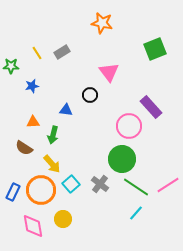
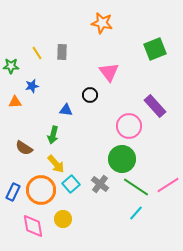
gray rectangle: rotated 56 degrees counterclockwise
purple rectangle: moved 4 px right, 1 px up
orange triangle: moved 18 px left, 20 px up
yellow arrow: moved 4 px right
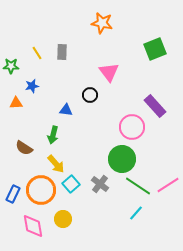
orange triangle: moved 1 px right, 1 px down
pink circle: moved 3 px right, 1 px down
green line: moved 2 px right, 1 px up
blue rectangle: moved 2 px down
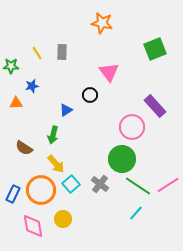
blue triangle: rotated 40 degrees counterclockwise
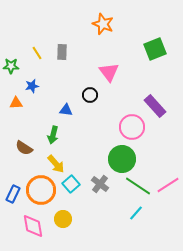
orange star: moved 1 px right, 1 px down; rotated 10 degrees clockwise
blue triangle: rotated 40 degrees clockwise
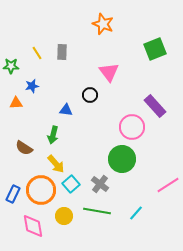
green line: moved 41 px left, 25 px down; rotated 24 degrees counterclockwise
yellow circle: moved 1 px right, 3 px up
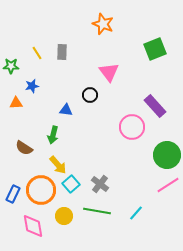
green circle: moved 45 px right, 4 px up
yellow arrow: moved 2 px right, 1 px down
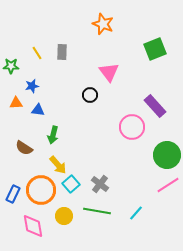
blue triangle: moved 28 px left
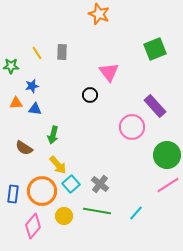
orange star: moved 4 px left, 10 px up
blue triangle: moved 3 px left, 1 px up
orange circle: moved 1 px right, 1 px down
blue rectangle: rotated 18 degrees counterclockwise
pink diamond: rotated 50 degrees clockwise
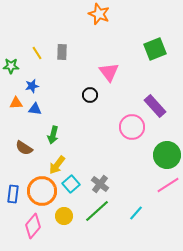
yellow arrow: moved 1 px left; rotated 78 degrees clockwise
green line: rotated 52 degrees counterclockwise
